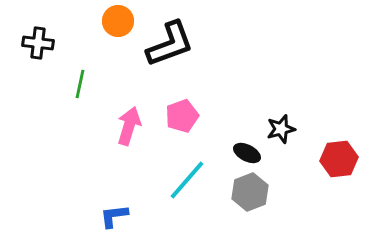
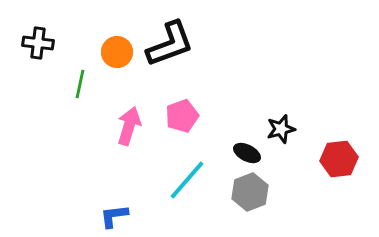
orange circle: moved 1 px left, 31 px down
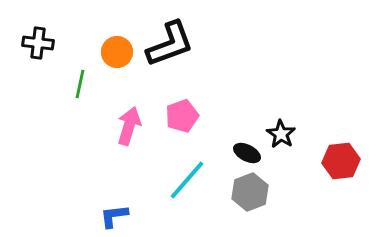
black star: moved 5 px down; rotated 24 degrees counterclockwise
red hexagon: moved 2 px right, 2 px down
